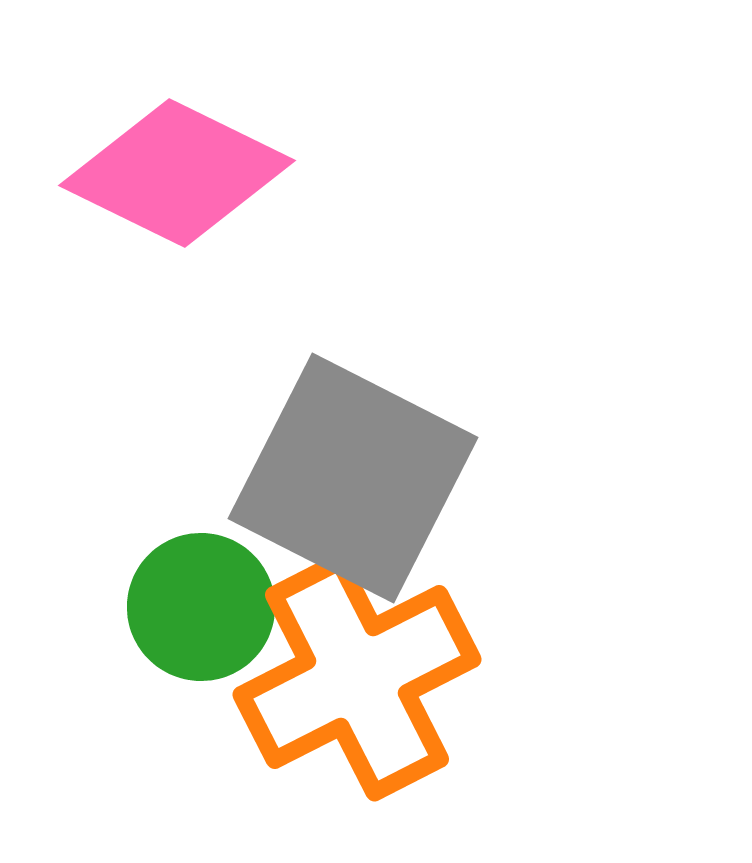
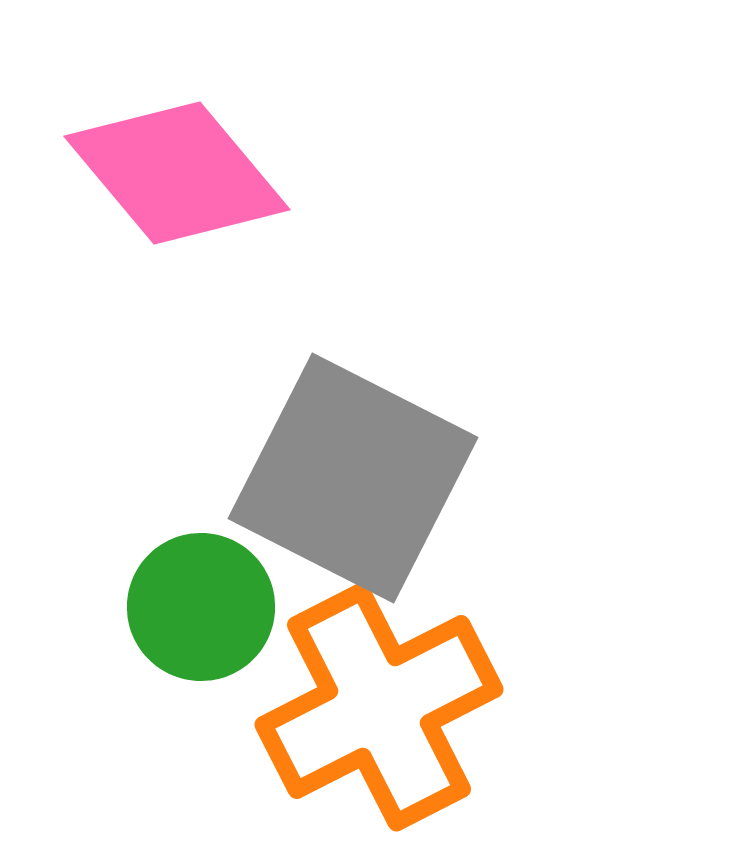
pink diamond: rotated 24 degrees clockwise
orange cross: moved 22 px right, 30 px down
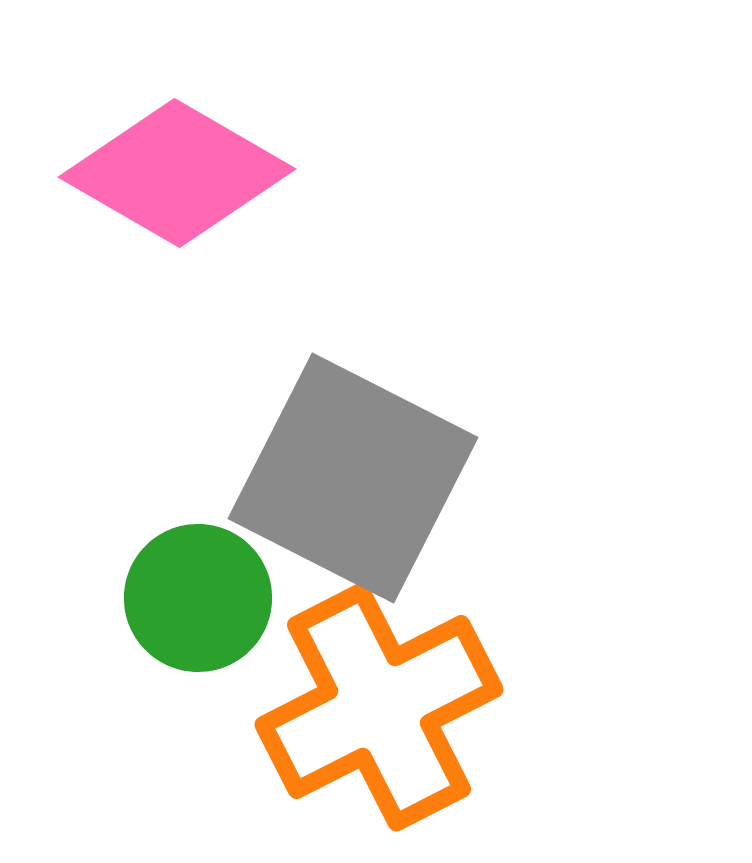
pink diamond: rotated 20 degrees counterclockwise
green circle: moved 3 px left, 9 px up
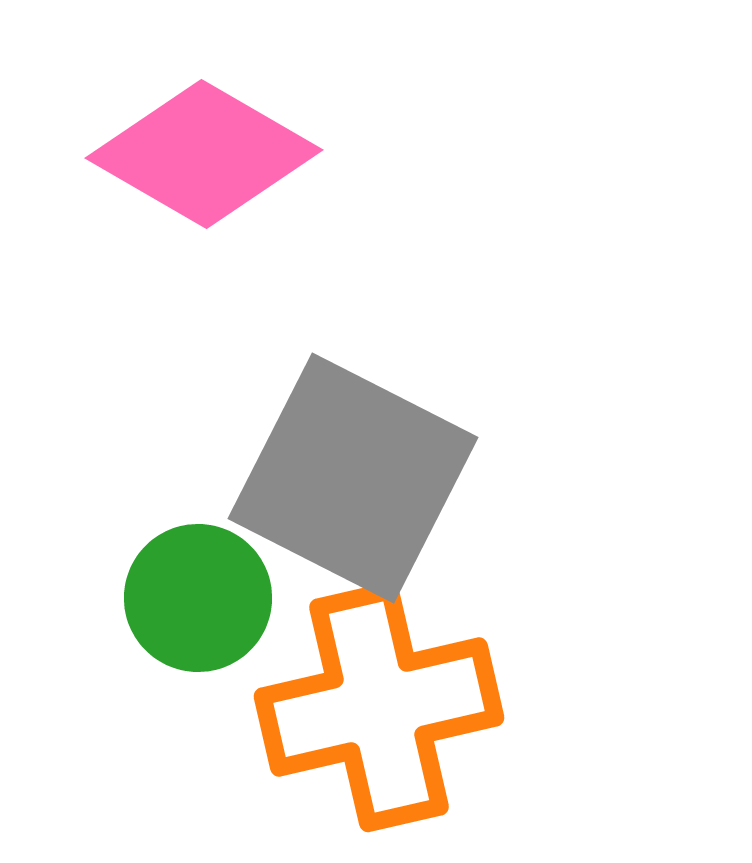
pink diamond: moved 27 px right, 19 px up
orange cross: rotated 14 degrees clockwise
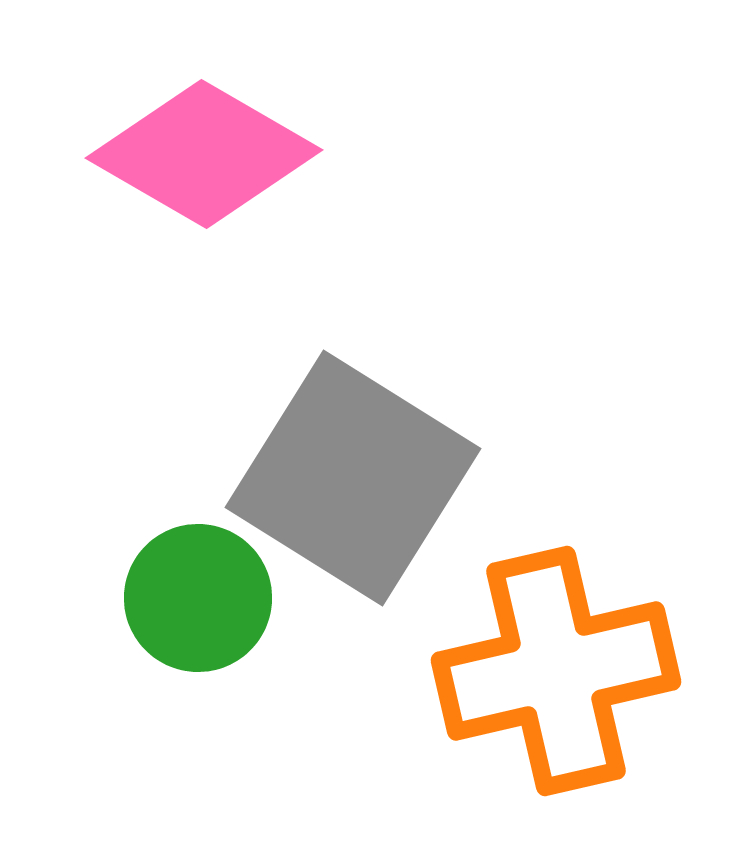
gray square: rotated 5 degrees clockwise
orange cross: moved 177 px right, 36 px up
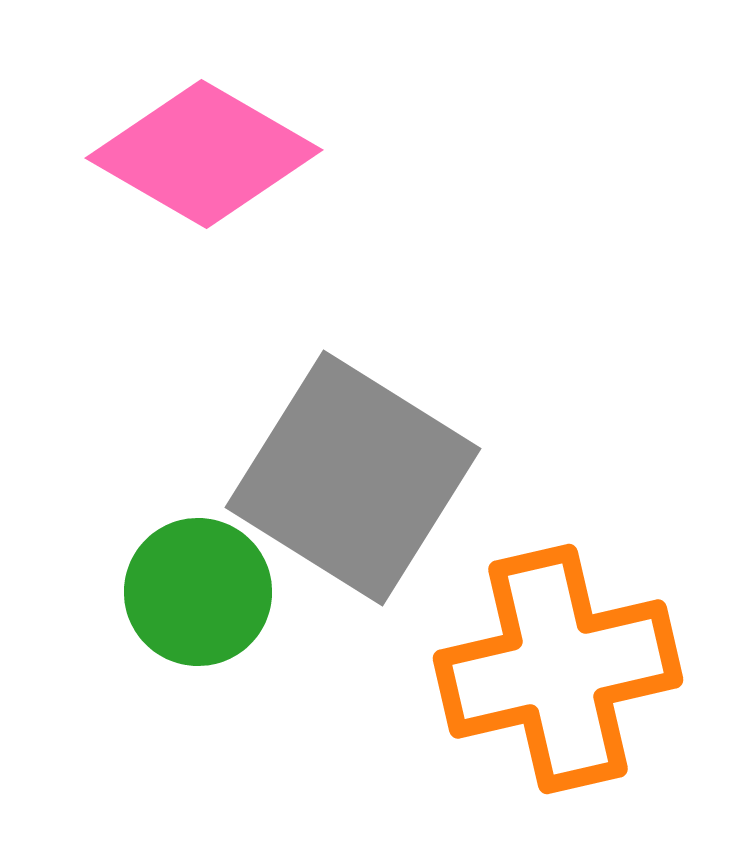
green circle: moved 6 px up
orange cross: moved 2 px right, 2 px up
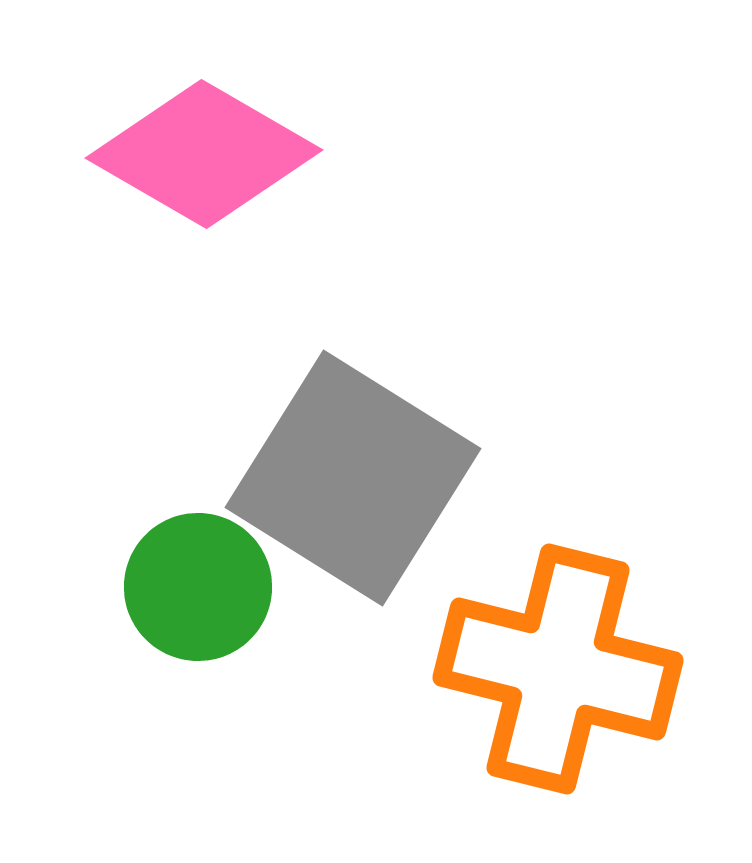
green circle: moved 5 px up
orange cross: rotated 27 degrees clockwise
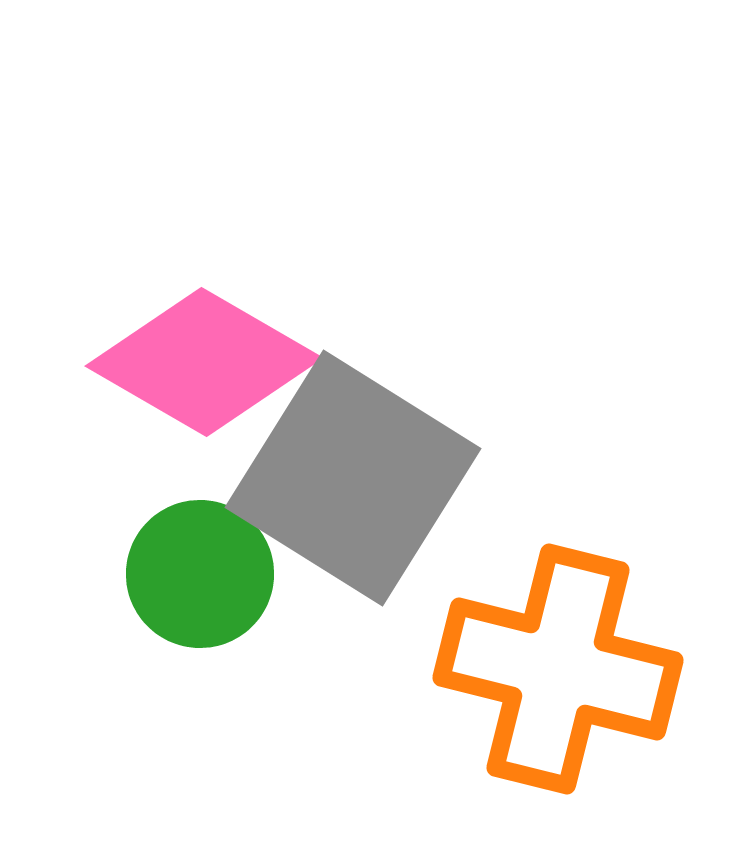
pink diamond: moved 208 px down
green circle: moved 2 px right, 13 px up
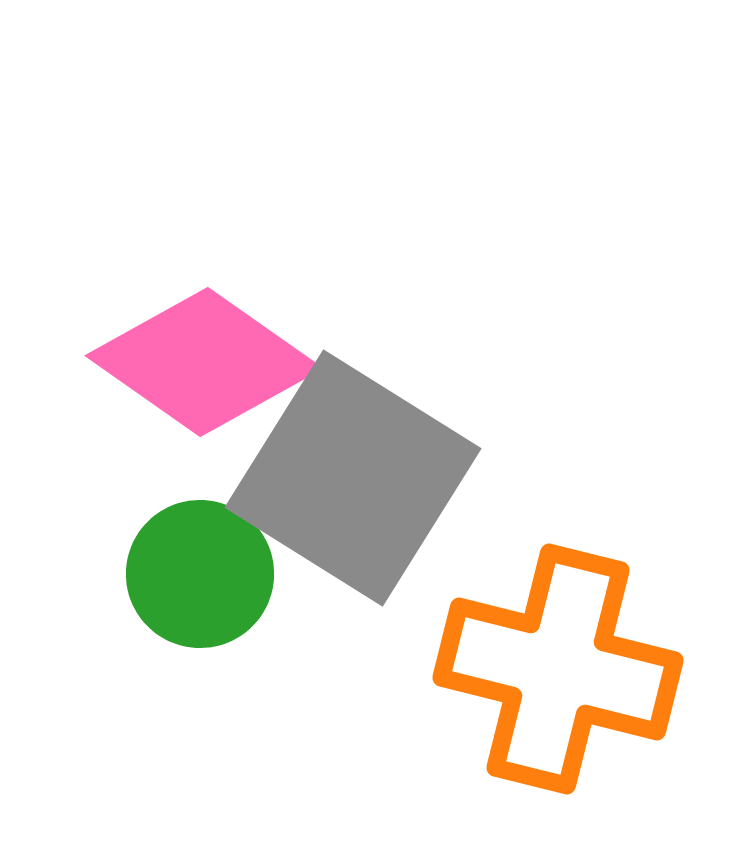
pink diamond: rotated 5 degrees clockwise
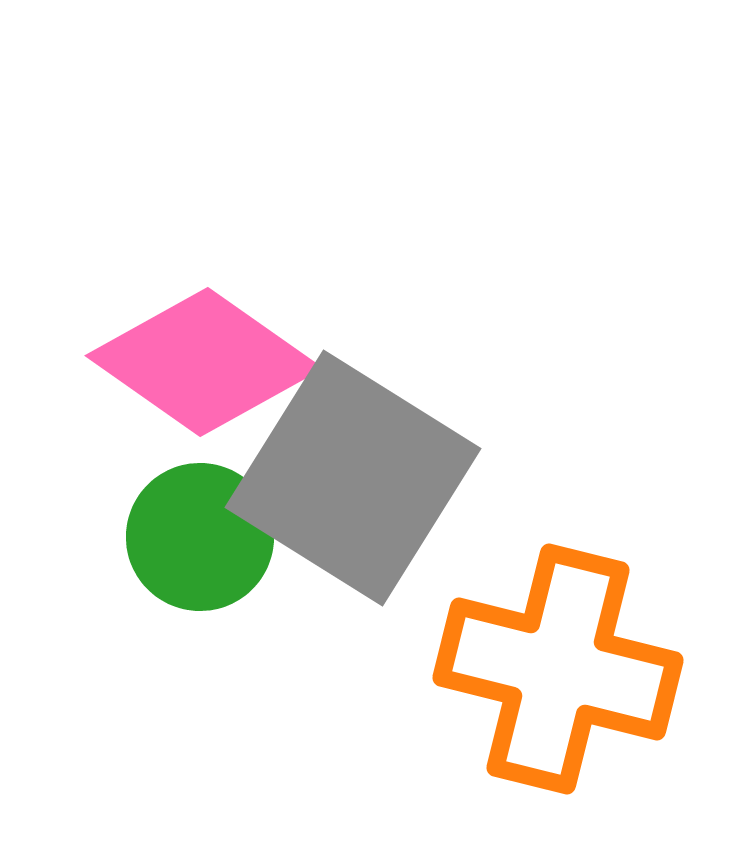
green circle: moved 37 px up
